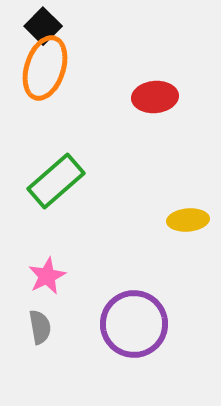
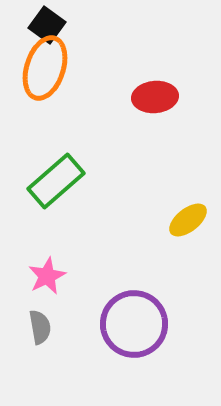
black square: moved 4 px right, 1 px up; rotated 9 degrees counterclockwise
yellow ellipse: rotated 33 degrees counterclockwise
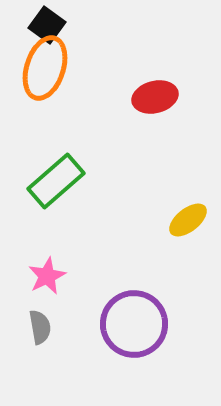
red ellipse: rotated 9 degrees counterclockwise
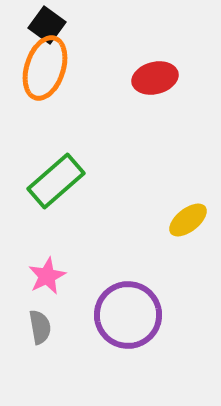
red ellipse: moved 19 px up
purple circle: moved 6 px left, 9 px up
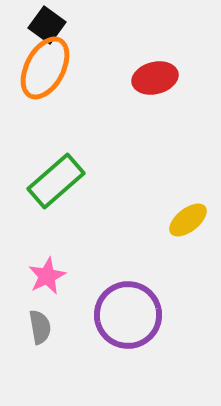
orange ellipse: rotated 10 degrees clockwise
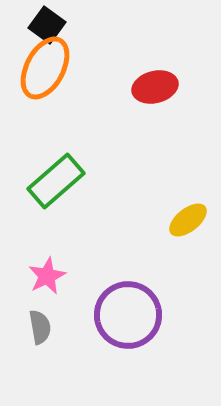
red ellipse: moved 9 px down
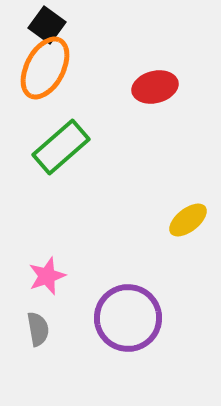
green rectangle: moved 5 px right, 34 px up
pink star: rotated 6 degrees clockwise
purple circle: moved 3 px down
gray semicircle: moved 2 px left, 2 px down
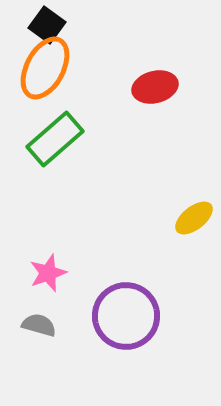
green rectangle: moved 6 px left, 8 px up
yellow ellipse: moved 6 px right, 2 px up
pink star: moved 1 px right, 3 px up
purple circle: moved 2 px left, 2 px up
gray semicircle: moved 1 px right, 4 px up; rotated 64 degrees counterclockwise
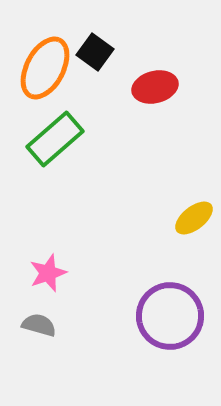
black square: moved 48 px right, 27 px down
purple circle: moved 44 px right
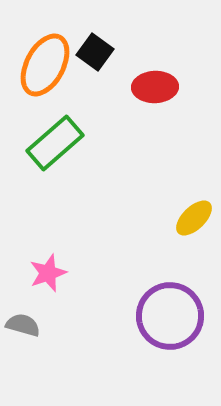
orange ellipse: moved 3 px up
red ellipse: rotated 12 degrees clockwise
green rectangle: moved 4 px down
yellow ellipse: rotated 6 degrees counterclockwise
gray semicircle: moved 16 px left
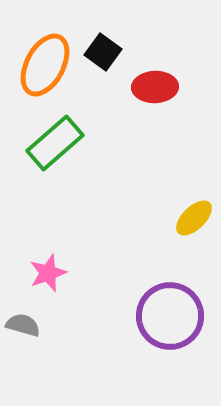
black square: moved 8 px right
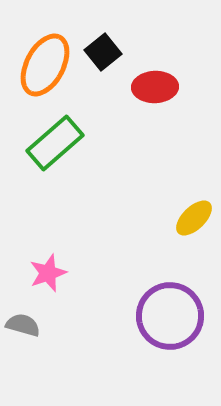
black square: rotated 15 degrees clockwise
